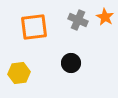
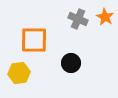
gray cross: moved 1 px up
orange square: moved 13 px down; rotated 8 degrees clockwise
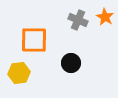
gray cross: moved 1 px down
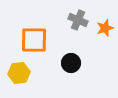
orange star: moved 11 px down; rotated 24 degrees clockwise
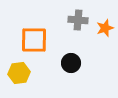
gray cross: rotated 18 degrees counterclockwise
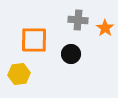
orange star: rotated 18 degrees counterclockwise
black circle: moved 9 px up
yellow hexagon: moved 1 px down
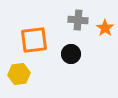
orange square: rotated 8 degrees counterclockwise
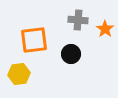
orange star: moved 1 px down
